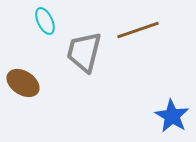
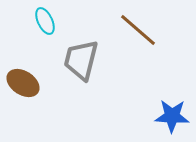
brown line: rotated 60 degrees clockwise
gray trapezoid: moved 3 px left, 8 px down
blue star: rotated 28 degrees counterclockwise
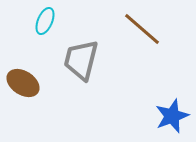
cyan ellipse: rotated 48 degrees clockwise
brown line: moved 4 px right, 1 px up
blue star: rotated 24 degrees counterclockwise
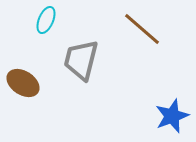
cyan ellipse: moved 1 px right, 1 px up
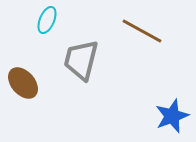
cyan ellipse: moved 1 px right
brown line: moved 2 px down; rotated 12 degrees counterclockwise
brown ellipse: rotated 16 degrees clockwise
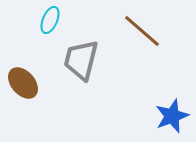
cyan ellipse: moved 3 px right
brown line: rotated 12 degrees clockwise
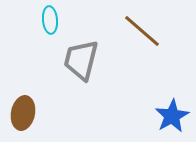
cyan ellipse: rotated 28 degrees counterclockwise
brown ellipse: moved 30 px down; rotated 52 degrees clockwise
blue star: rotated 8 degrees counterclockwise
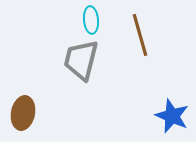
cyan ellipse: moved 41 px right
brown line: moved 2 px left, 4 px down; rotated 33 degrees clockwise
blue star: rotated 20 degrees counterclockwise
